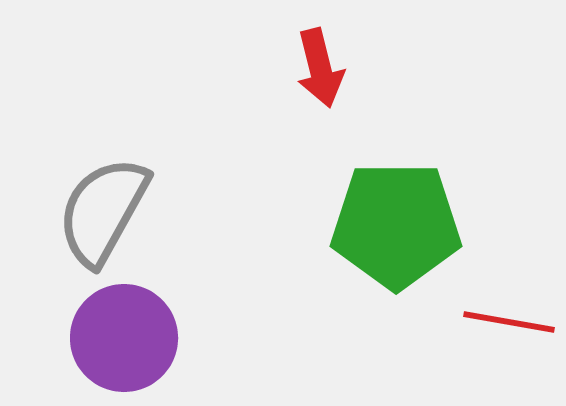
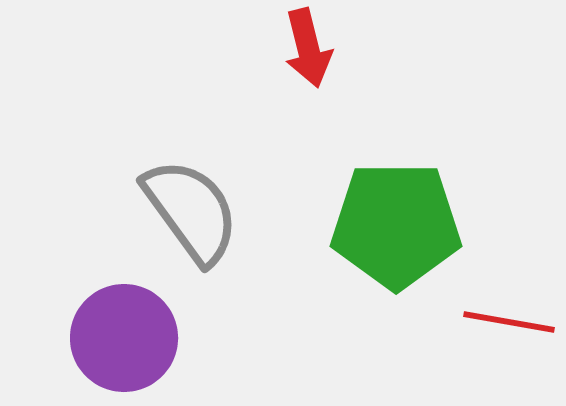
red arrow: moved 12 px left, 20 px up
gray semicircle: moved 88 px right; rotated 115 degrees clockwise
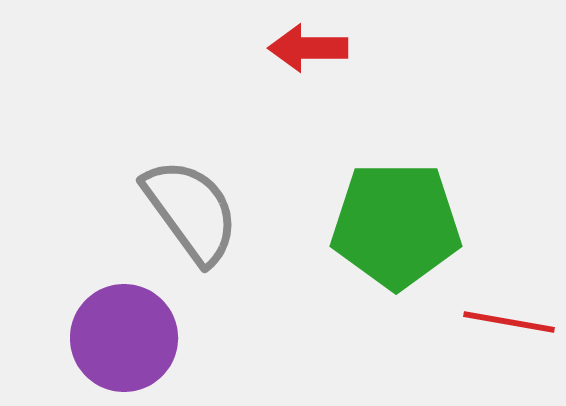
red arrow: rotated 104 degrees clockwise
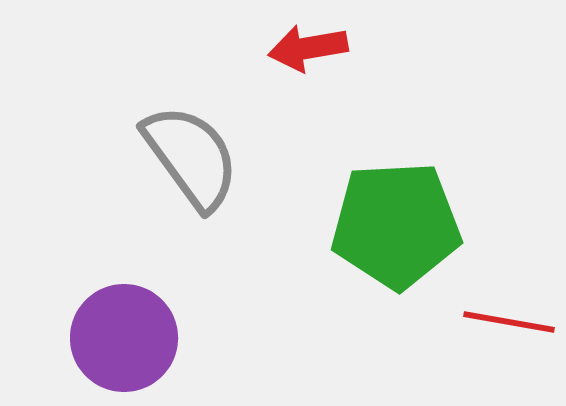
red arrow: rotated 10 degrees counterclockwise
gray semicircle: moved 54 px up
green pentagon: rotated 3 degrees counterclockwise
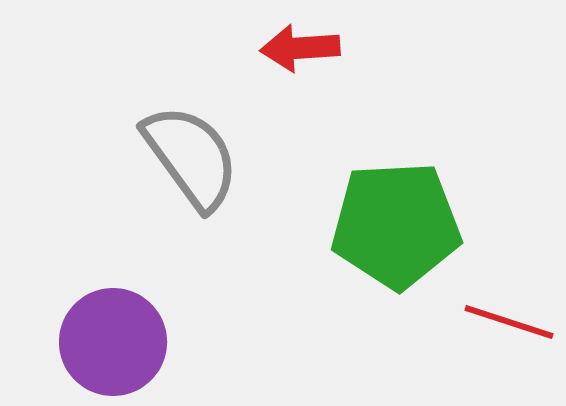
red arrow: moved 8 px left; rotated 6 degrees clockwise
red line: rotated 8 degrees clockwise
purple circle: moved 11 px left, 4 px down
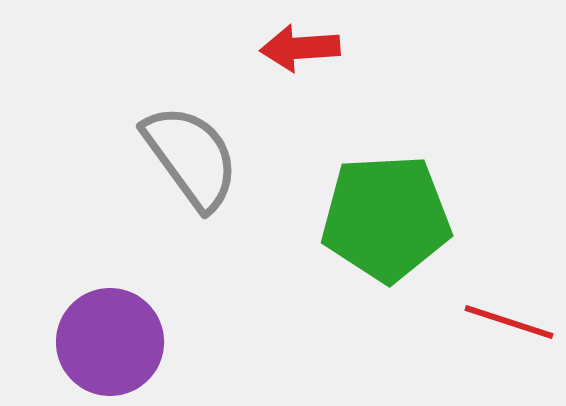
green pentagon: moved 10 px left, 7 px up
purple circle: moved 3 px left
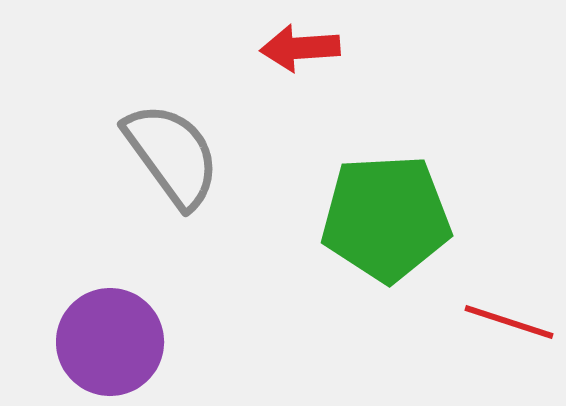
gray semicircle: moved 19 px left, 2 px up
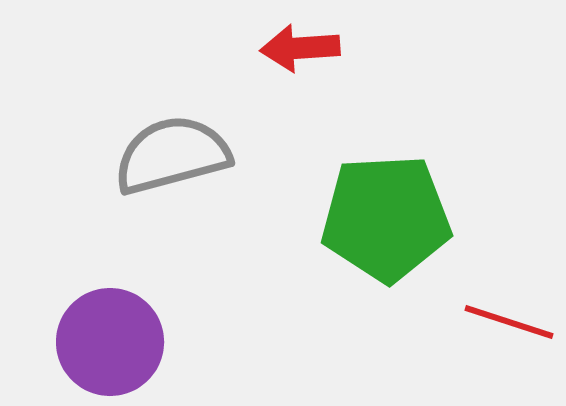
gray semicircle: rotated 69 degrees counterclockwise
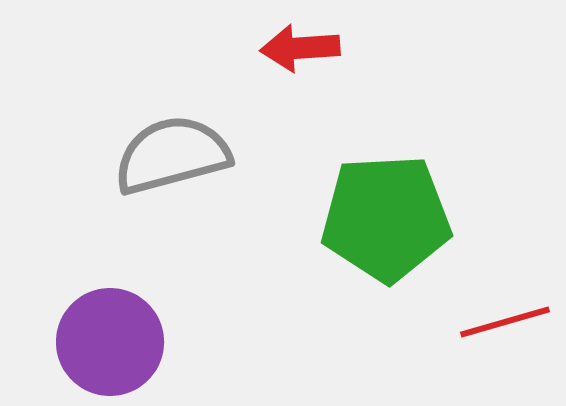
red line: moved 4 px left; rotated 34 degrees counterclockwise
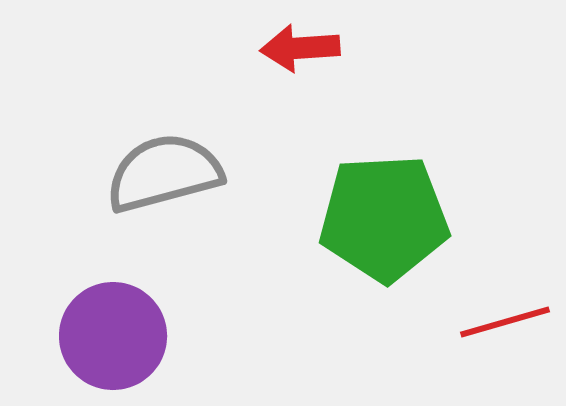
gray semicircle: moved 8 px left, 18 px down
green pentagon: moved 2 px left
purple circle: moved 3 px right, 6 px up
